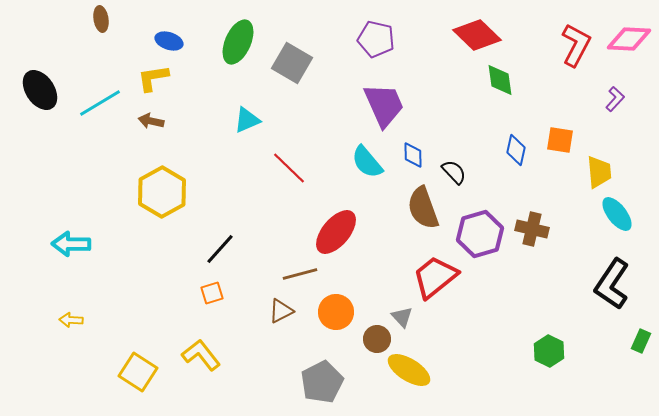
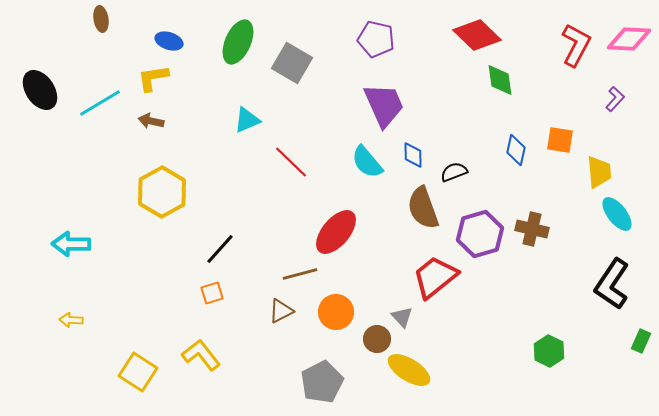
red line at (289, 168): moved 2 px right, 6 px up
black semicircle at (454, 172): rotated 68 degrees counterclockwise
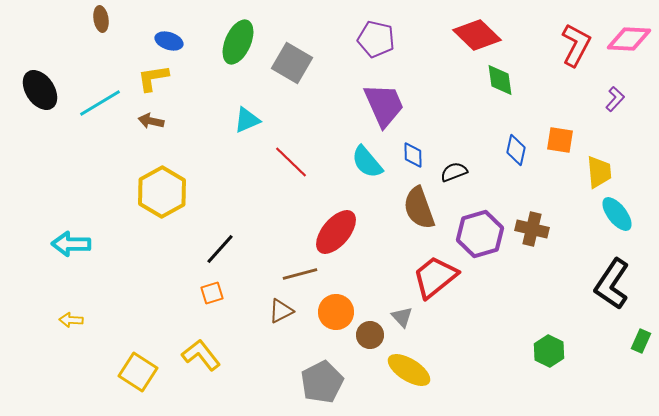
brown semicircle at (423, 208): moved 4 px left
brown circle at (377, 339): moved 7 px left, 4 px up
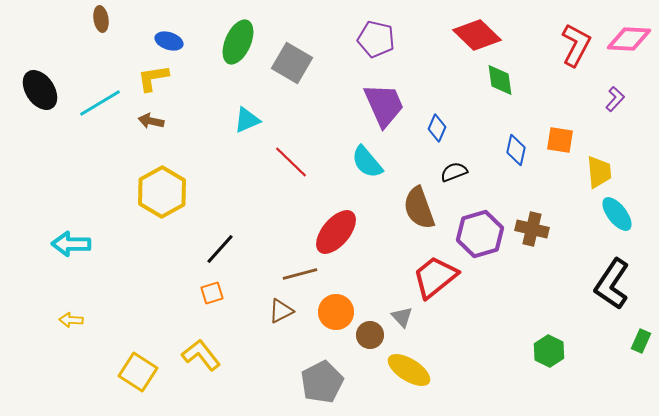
blue diamond at (413, 155): moved 24 px right, 27 px up; rotated 24 degrees clockwise
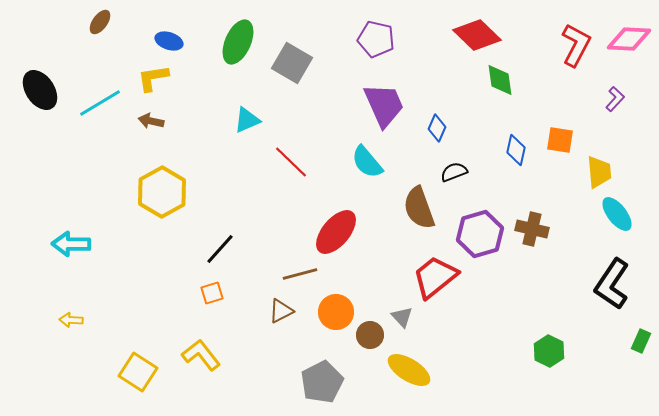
brown ellipse at (101, 19): moved 1 px left, 3 px down; rotated 45 degrees clockwise
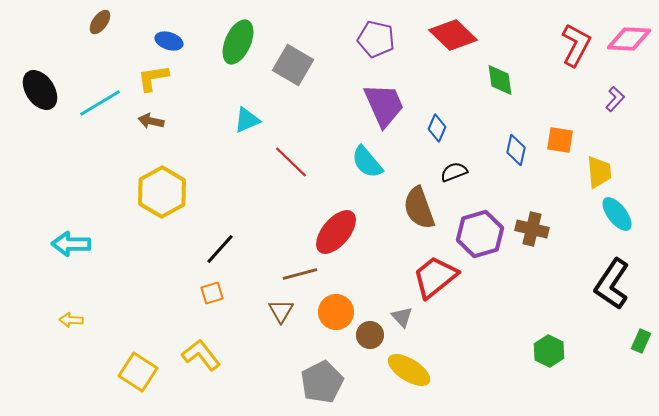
red diamond at (477, 35): moved 24 px left
gray square at (292, 63): moved 1 px right, 2 px down
brown triangle at (281, 311): rotated 32 degrees counterclockwise
